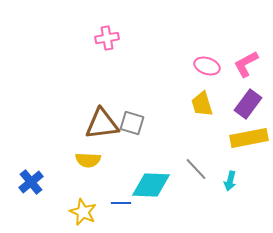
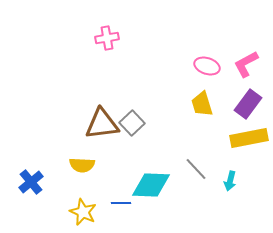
gray square: rotated 30 degrees clockwise
yellow semicircle: moved 6 px left, 5 px down
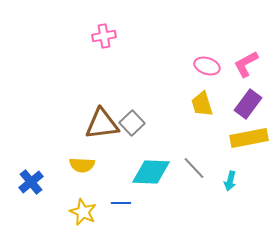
pink cross: moved 3 px left, 2 px up
gray line: moved 2 px left, 1 px up
cyan diamond: moved 13 px up
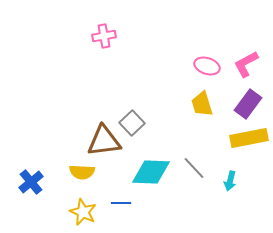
brown triangle: moved 2 px right, 17 px down
yellow semicircle: moved 7 px down
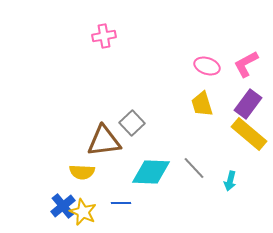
yellow rectangle: moved 4 px up; rotated 51 degrees clockwise
blue cross: moved 32 px right, 24 px down
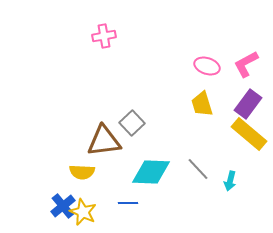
gray line: moved 4 px right, 1 px down
blue line: moved 7 px right
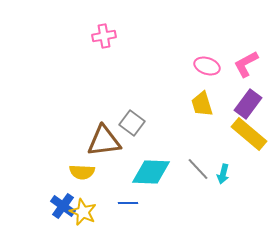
gray square: rotated 10 degrees counterclockwise
cyan arrow: moved 7 px left, 7 px up
blue cross: rotated 15 degrees counterclockwise
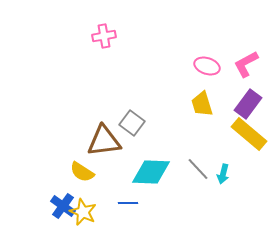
yellow semicircle: rotated 30 degrees clockwise
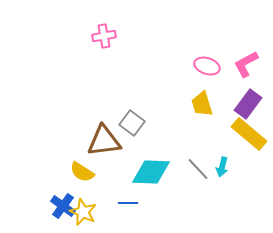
cyan arrow: moved 1 px left, 7 px up
